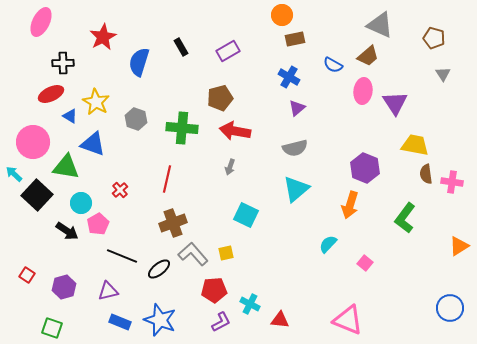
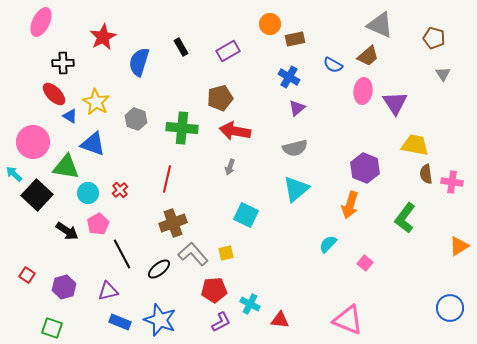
orange circle at (282, 15): moved 12 px left, 9 px down
red ellipse at (51, 94): moved 3 px right; rotated 70 degrees clockwise
cyan circle at (81, 203): moved 7 px right, 10 px up
black line at (122, 256): moved 2 px up; rotated 40 degrees clockwise
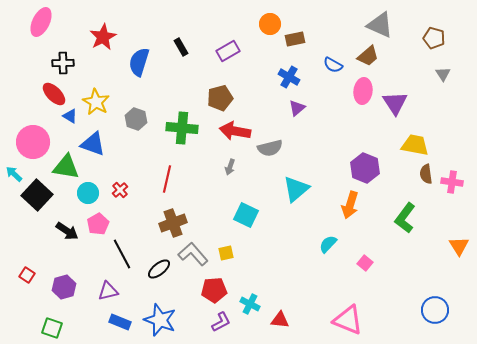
gray semicircle at (295, 148): moved 25 px left
orange triangle at (459, 246): rotated 30 degrees counterclockwise
blue circle at (450, 308): moved 15 px left, 2 px down
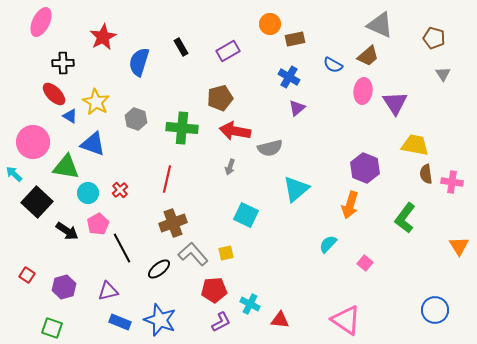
black square at (37, 195): moved 7 px down
black line at (122, 254): moved 6 px up
pink triangle at (348, 320): moved 2 px left; rotated 12 degrees clockwise
